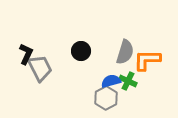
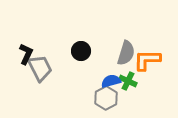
gray semicircle: moved 1 px right, 1 px down
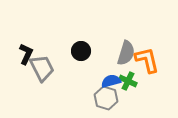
orange L-shape: rotated 76 degrees clockwise
gray trapezoid: moved 2 px right
gray hexagon: rotated 15 degrees counterclockwise
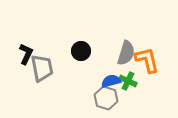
gray trapezoid: rotated 16 degrees clockwise
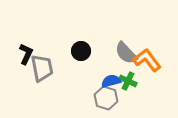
gray semicircle: rotated 120 degrees clockwise
orange L-shape: rotated 24 degrees counterclockwise
